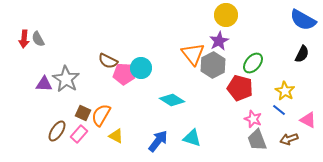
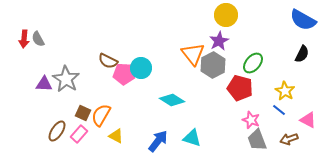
pink star: moved 2 px left, 1 px down
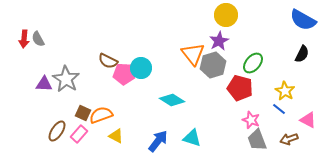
gray hexagon: rotated 10 degrees clockwise
blue line: moved 1 px up
orange semicircle: rotated 40 degrees clockwise
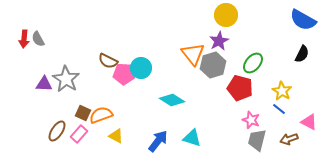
yellow star: moved 3 px left
pink triangle: moved 1 px right, 2 px down
gray trapezoid: rotated 35 degrees clockwise
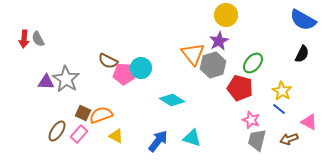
purple triangle: moved 2 px right, 2 px up
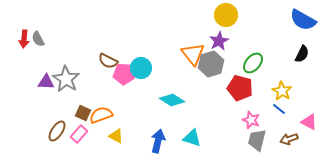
gray hexagon: moved 2 px left, 1 px up
blue arrow: rotated 25 degrees counterclockwise
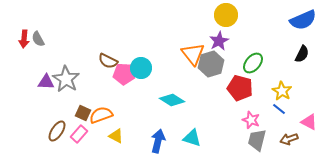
blue semicircle: rotated 52 degrees counterclockwise
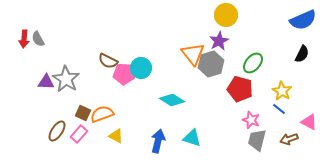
red pentagon: moved 1 px down
orange semicircle: moved 1 px right, 1 px up
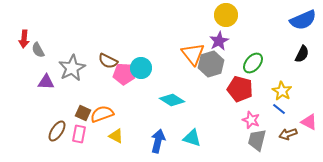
gray semicircle: moved 11 px down
gray star: moved 6 px right, 11 px up; rotated 12 degrees clockwise
pink rectangle: rotated 30 degrees counterclockwise
brown arrow: moved 1 px left, 5 px up
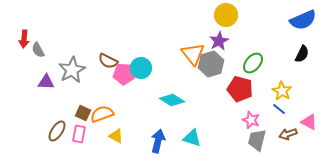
gray star: moved 2 px down
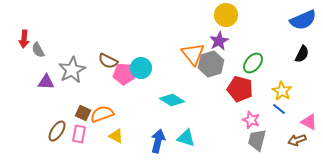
brown arrow: moved 9 px right, 6 px down
cyan triangle: moved 6 px left
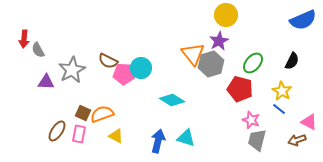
black semicircle: moved 10 px left, 7 px down
